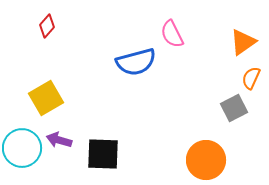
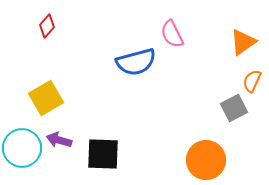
orange semicircle: moved 1 px right, 3 px down
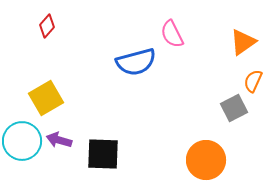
orange semicircle: moved 1 px right
cyan circle: moved 7 px up
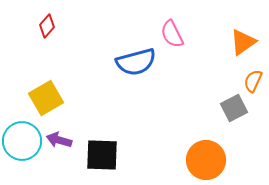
black square: moved 1 px left, 1 px down
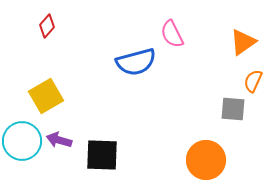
yellow square: moved 2 px up
gray square: moved 1 px left, 1 px down; rotated 32 degrees clockwise
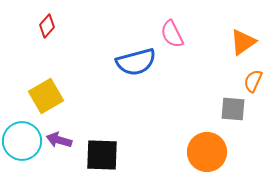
orange circle: moved 1 px right, 8 px up
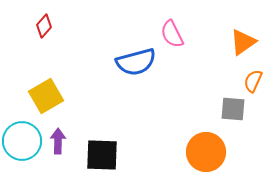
red diamond: moved 3 px left
purple arrow: moved 1 px left, 1 px down; rotated 75 degrees clockwise
orange circle: moved 1 px left
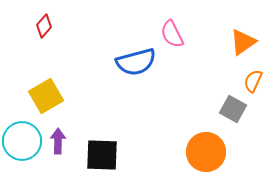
gray square: rotated 24 degrees clockwise
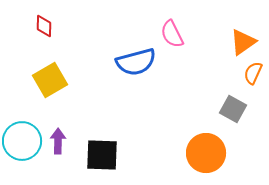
red diamond: rotated 40 degrees counterclockwise
orange semicircle: moved 8 px up
yellow square: moved 4 px right, 16 px up
orange circle: moved 1 px down
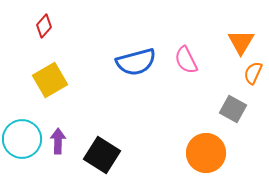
red diamond: rotated 40 degrees clockwise
pink semicircle: moved 14 px right, 26 px down
orange triangle: moved 2 px left; rotated 24 degrees counterclockwise
cyan circle: moved 2 px up
black square: rotated 30 degrees clockwise
